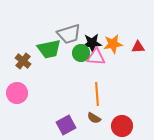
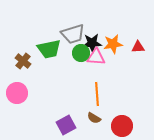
gray trapezoid: moved 4 px right
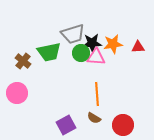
green trapezoid: moved 3 px down
red circle: moved 1 px right, 1 px up
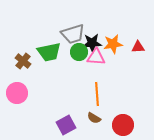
green circle: moved 2 px left, 1 px up
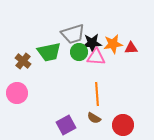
red triangle: moved 7 px left, 1 px down
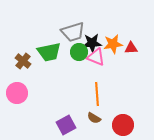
gray trapezoid: moved 2 px up
pink triangle: rotated 18 degrees clockwise
